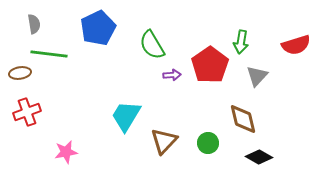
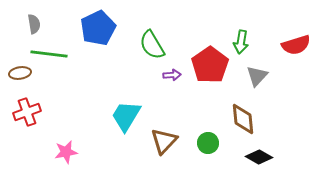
brown diamond: rotated 8 degrees clockwise
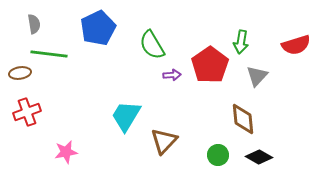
green circle: moved 10 px right, 12 px down
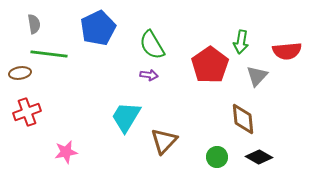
red semicircle: moved 9 px left, 6 px down; rotated 12 degrees clockwise
purple arrow: moved 23 px left; rotated 12 degrees clockwise
cyan trapezoid: moved 1 px down
green circle: moved 1 px left, 2 px down
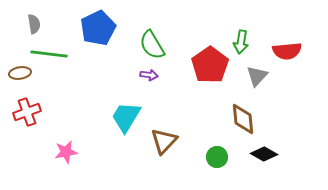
black diamond: moved 5 px right, 3 px up
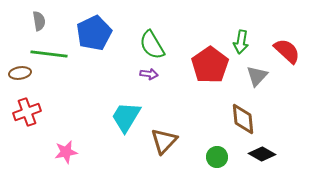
gray semicircle: moved 5 px right, 3 px up
blue pentagon: moved 4 px left, 5 px down
red semicircle: rotated 132 degrees counterclockwise
purple arrow: moved 1 px up
black diamond: moved 2 px left
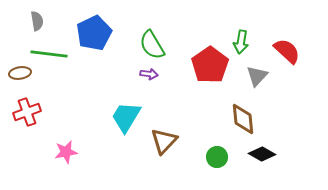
gray semicircle: moved 2 px left
